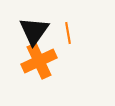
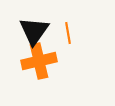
orange cross: rotated 12 degrees clockwise
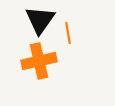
black triangle: moved 6 px right, 11 px up
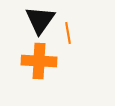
orange cross: rotated 16 degrees clockwise
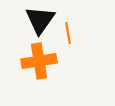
orange cross: rotated 12 degrees counterclockwise
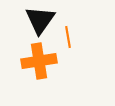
orange line: moved 4 px down
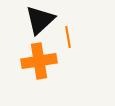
black triangle: rotated 12 degrees clockwise
